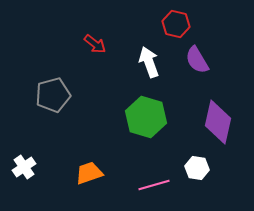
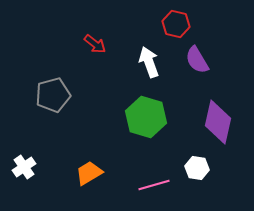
orange trapezoid: rotated 12 degrees counterclockwise
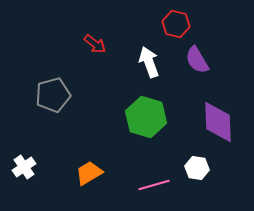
purple diamond: rotated 15 degrees counterclockwise
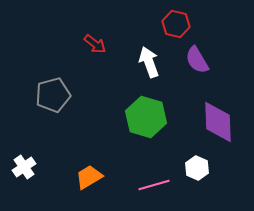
white hexagon: rotated 15 degrees clockwise
orange trapezoid: moved 4 px down
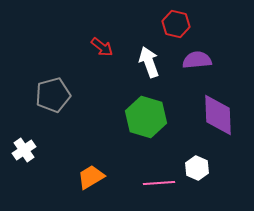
red arrow: moved 7 px right, 3 px down
purple semicircle: rotated 116 degrees clockwise
purple diamond: moved 7 px up
white cross: moved 17 px up
orange trapezoid: moved 2 px right
pink line: moved 5 px right, 2 px up; rotated 12 degrees clockwise
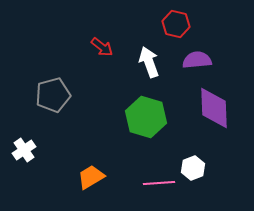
purple diamond: moved 4 px left, 7 px up
white hexagon: moved 4 px left; rotated 15 degrees clockwise
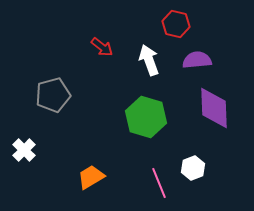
white arrow: moved 2 px up
white cross: rotated 10 degrees counterclockwise
pink line: rotated 72 degrees clockwise
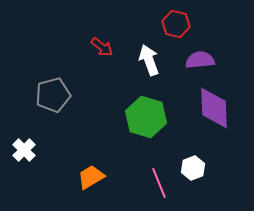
purple semicircle: moved 3 px right
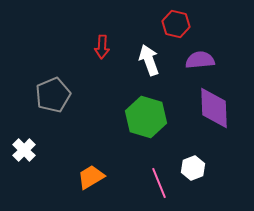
red arrow: rotated 55 degrees clockwise
gray pentagon: rotated 8 degrees counterclockwise
